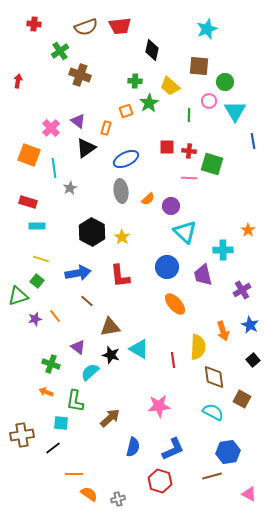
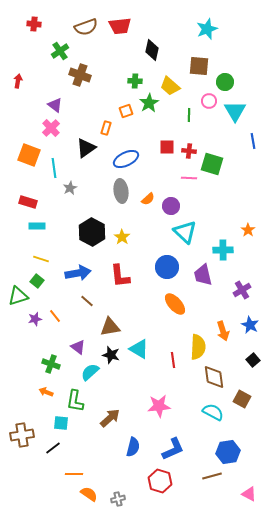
purple triangle at (78, 121): moved 23 px left, 16 px up
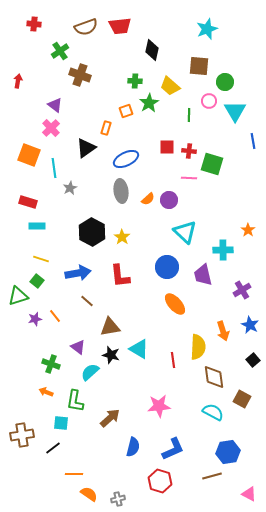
purple circle at (171, 206): moved 2 px left, 6 px up
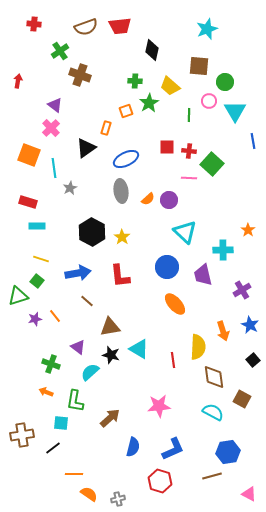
green square at (212, 164): rotated 25 degrees clockwise
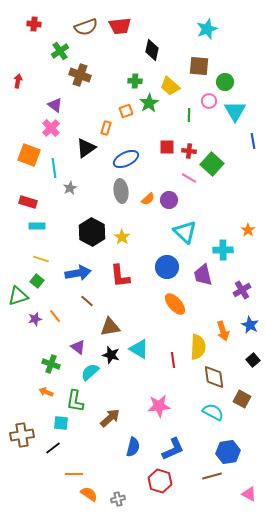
pink line at (189, 178): rotated 28 degrees clockwise
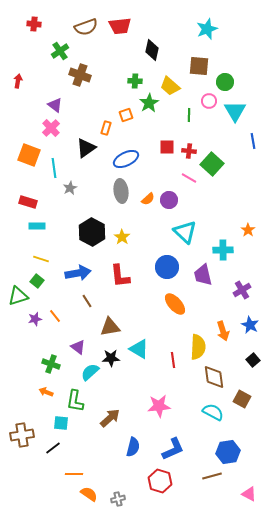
orange square at (126, 111): moved 4 px down
brown line at (87, 301): rotated 16 degrees clockwise
black star at (111, 355): moved 3 px down; rotated 18 degrees counterclockwise
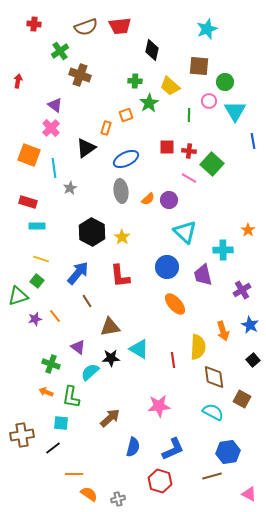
blue arrow at (78, 273): rotated 40 degrees counterclockwise
green L-shape at (75, 401): moved 4 px left, 4 px up
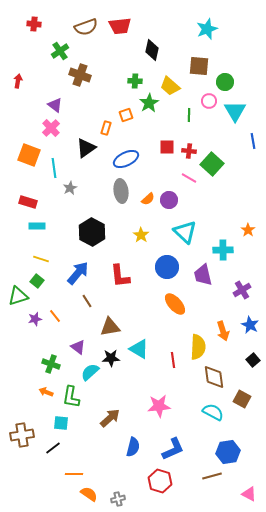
yellow star at (122, 237): moved 19 px right, 2 px up
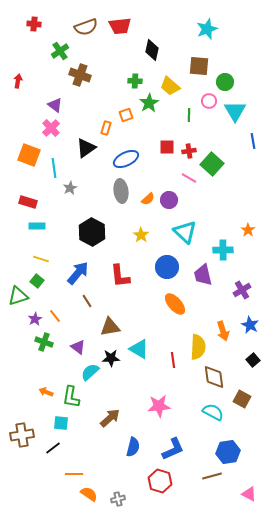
red cross at (189, 151): rotated 16 degrees counterclockwise
purple star at (35, 319): rotated 16 degrees counterclockwise
green cross at (51, 364): moved 7 px left, 22 px up
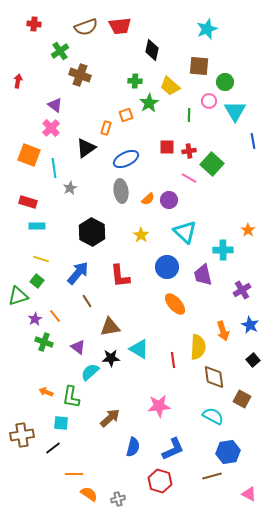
cyan semicircle at (213, 412): moved 4 px down
